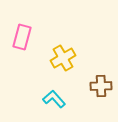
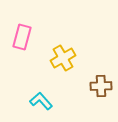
cyan L-shape: moved 13 px left, 2 px down
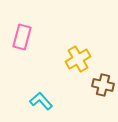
yellow cross: moved 15 px right, 1 px down
brown cross: moved 2 px right, 1 px up; rotated 15 degrees clockwise
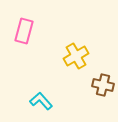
pink rectangle: moved 2 px right, 6 px up
yellow cross: moved 2 px left, 3 px up
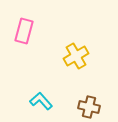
brown cross: moved 14 px left, 22 px down
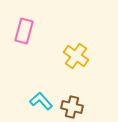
yellow cross: rotated 25 degrees counterclockwise
brown cross: moved 17 px left
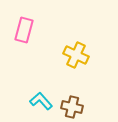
pink rectangle: moved 1 px up
yellow cross: moved 1 px up; rotated 10 degrees counterclockwise
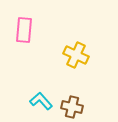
pink rectangle: rotated 10 degrees counterclockwise
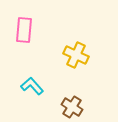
cyan L-shape: moved 9 px left, 15 px up
brown cross: rotated 20 degrees clockwise
